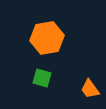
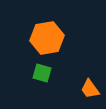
green square: moved 5 px up
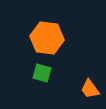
orange hexagon: rotated 16 degrees clockwise
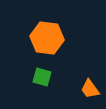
green square: moved 4 px down
